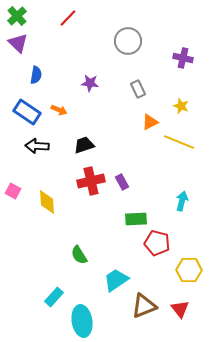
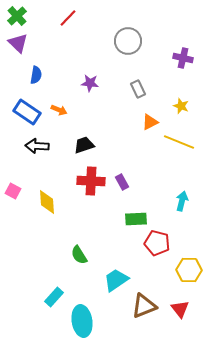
red cross: rotated 16 degrees clockwise
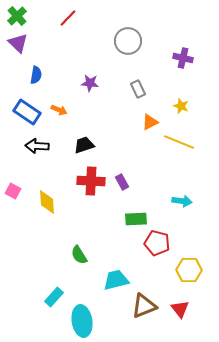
cyan arrow: rotated 84 degrees clockwise
cyan trapezoid: rotated 20 degrees clockwise
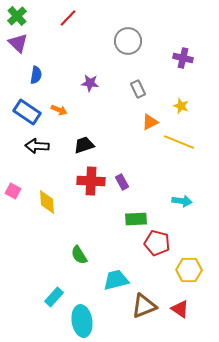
red triangle: rotated 18 degrees counterclockwise
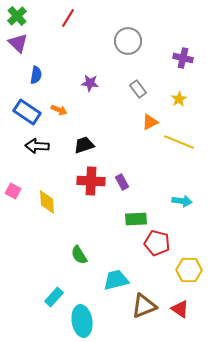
red line: rotated 12 degrees counterclockwise
gray rectangle: rotated 12 degrees counterclockwise
yellow star: moved 2 px left, 7 px up; rotated 21 degrees clockwise
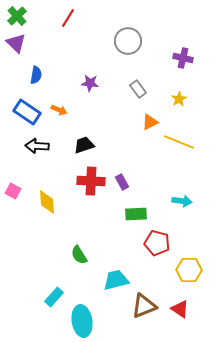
purple triangle: moved 2 px left
green rectangle: moved 5 px up
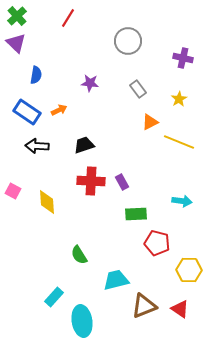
orange arrow: rotated 49 degrees counterclockwise
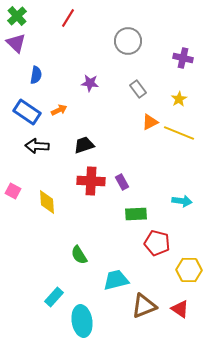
yellow line: moved 9 px up
